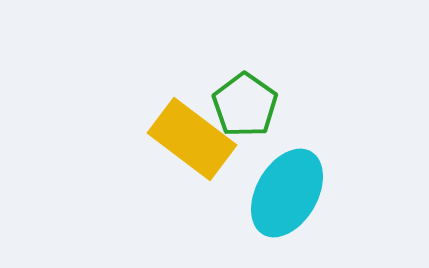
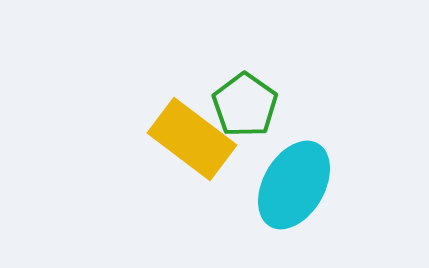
cyan ellipse: moved 7 px right, 8 px up
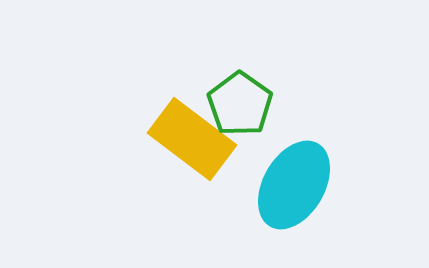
green pentagon: moved 5 px left, 1 px up
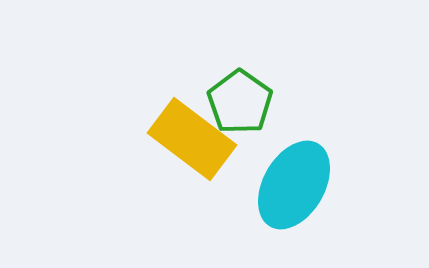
green pentagon: moved 2 px up
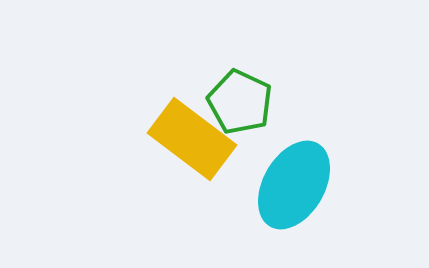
green pentagon: rotated 10 degrees counterclockwise
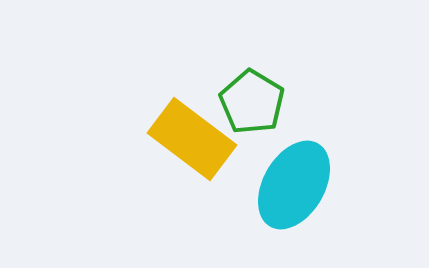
green pentagon: moved 12 px right; rotated 6 degrees clockwise
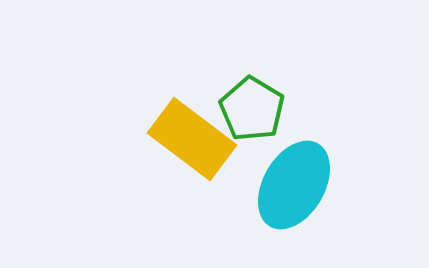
green pentagon: moved 7 px down
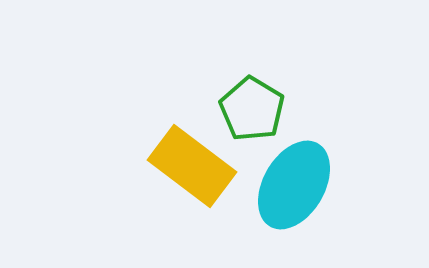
yellow rectangle: moved 27 px down
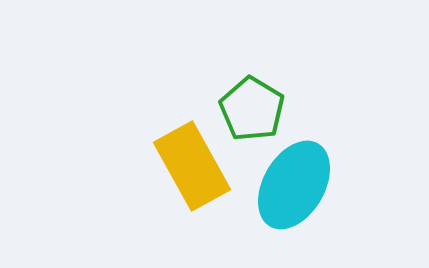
yellow rectangle: rotated 24 degrees clockwise
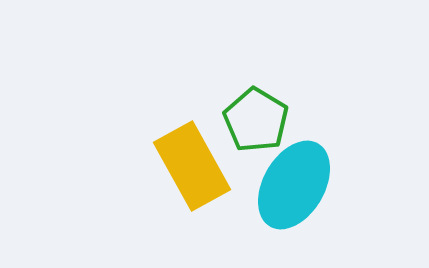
green pentagon: moved 4 px right, 11 px down
